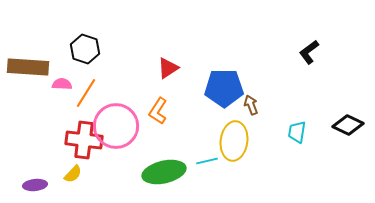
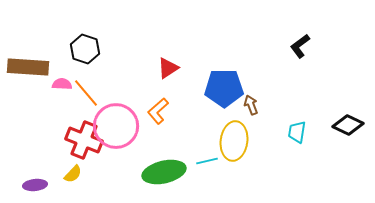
black L-shape: moved 9 px left, 6 px up
orange line: rotated 72 degrees counterclockwise
orange L-shape: rotated 16 degrees clockwise
red cross: rotated 15 degrees clockwise
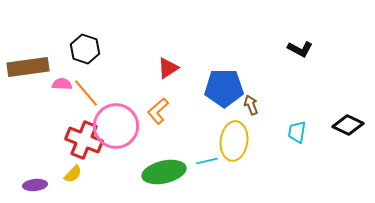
black L-shape: moved 3 px down; rotated 115 degrees counterclockwise
brown rectangle: rotated 12 degrees counterclockwise
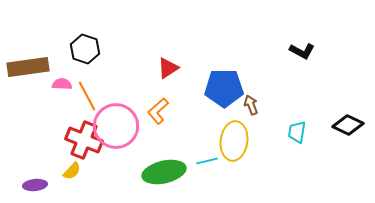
black L-shape: moved 2 px right, 2 px down
orange line: moved 1 px right, 3 px down; rotated 12 degrees clockwise
yellow semicircle: moved 1 px left, 3 px up
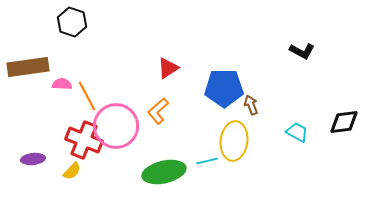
black hexagon: moved 13 px left, 27 px up
black diamond: moved 4 px left, 3 px up; rotated 32 degrees counterclockwise
cyan trapezoid: rotated 110 degrees clockwise
purple ellipse: moved 2 px left, 26 px up
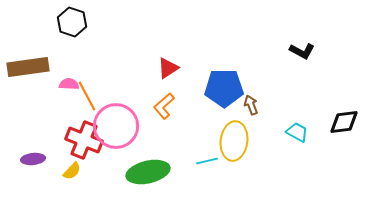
pink semicircle: moved 7 px right
orange L-shape: moved 6 px right, 5 px up
green ellipse: moved 16 px left
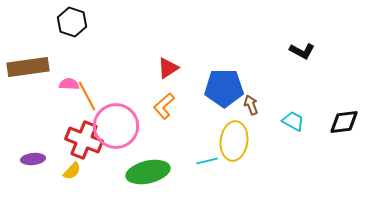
cyan trapezoid: moved 4 px left, 11 px up
